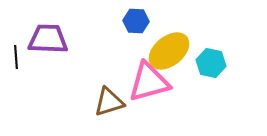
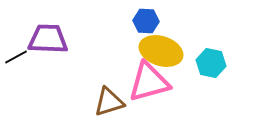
blue hexagon: moved 10 px right
yellow ellipse: moved 8 px left; rotated 57 degrees clockwise
black line: rotated 65 degrees clockwise
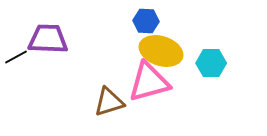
cyan hexagon: rotated 12 degrees counterclockwise
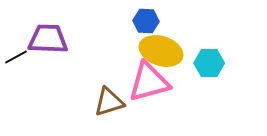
cyan hexagon: moved 2 px left
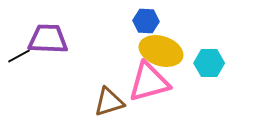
black line: moved 3 px right, 1 px up
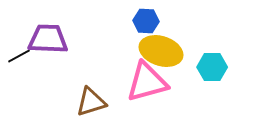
cyan hexagon: moved 3 px right, 4 px down
pink triangle: moved 2 px left
brown triangle: moved 18 px left
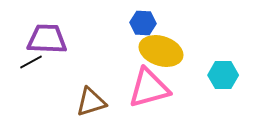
blue hexagon: moved 3 px left, 2 px down
purple trapezoid: moved 1 px left
black line: moved 12 px right, 6 px down
cyan hexagon: moved 11 px right, 8 px down
pink triangle: moved 2 px right, 6 px down
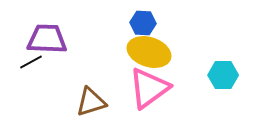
yellow ellipse: moved 12 px left, 1 px down
pink triangle: rotated 21 degrees counterclockwise
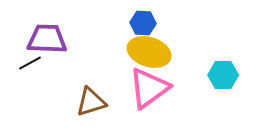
black line: moved 1 px left, 1 px down
